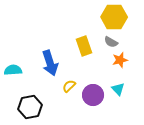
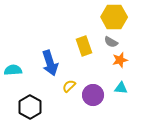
cyan triangle: moved 3 px right, 1 px up; rotated 40 degrees counterclockwise
black hexagon: rotated 20 degrees counterclockwise
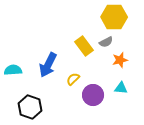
gray semicircle: moved 5 px left; rotated 56 degrees counterclockwise
yellow rectangle: rotated 18 degrees counterclockwise
blue arrow: moved 2 px left, 2 px down; rotated 45 degrees clockwise
yellow semicircle: moved 4 px right, 7 px up
black hexagon: rotated 10 degrees counterclockwise
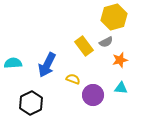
yellow hexagon: rotated 15 degrees counterclockwise
blue arrow: moved 1 px left
cyan semicircle: moved 7 px up
yellow semicircle: rotated 64 degrees clockwise
black hexagon: moved 1 px right, 4 px up; rotated 15 degrees clockwise
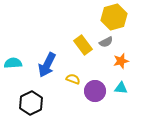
yellow rectangle: moved 1 px left, 1 px up
orange star: moved 1 px right, 1 px down
purple circle: moved 2 px right, 4 px up
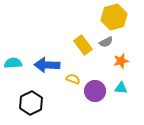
blue arrow: rotated 65 degrees clockwise
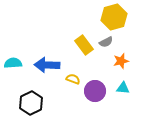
yellow rectangle: moved 1 px right
cyan triangle: moved 2 px right
